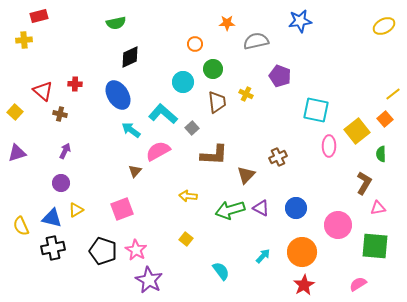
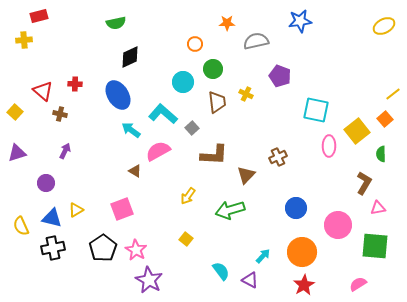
brown triangle at (135, 171): rotated 40 degrees counterclockwise
purple circle at (61, 183): moved 15 px left
yellow arrow at (188, 196): rotated 60 degrees counterclockwise
purple triangle at (261, 208): moved 11 px left, 72 px down
black pentagon at (103, 251): moved 3 px up; rotated 20 degrees clockwise
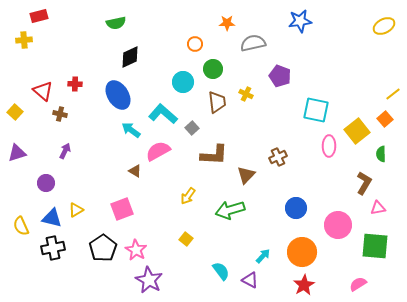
gray semicircle at (256, 41): moved 3 px left, 2 px down
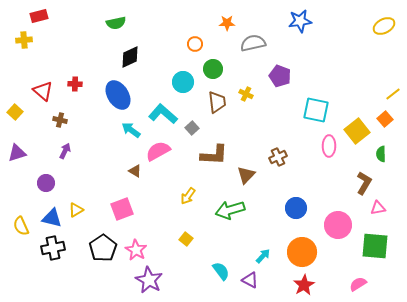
brown cross at (60, 114): moved 6 px down
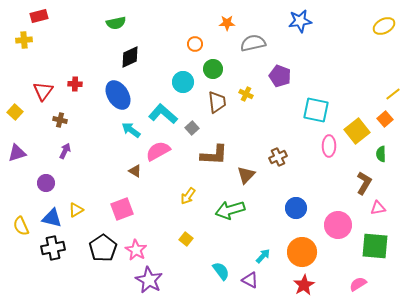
red triangle at (43, 91): rotated 25 degrees clockwise
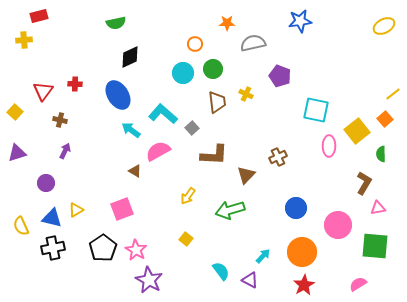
cyan circle at (183, 82): moved 9 px up
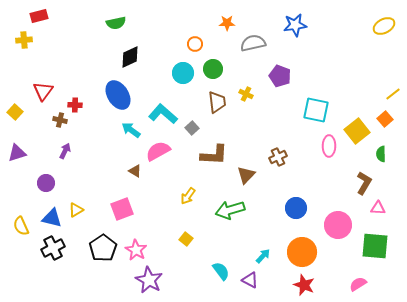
blue star at (300, 21): moved 5 px left, 4 px down
red cross at (75, 84): moved 21 px down
pink triangle at (378, 208): rotated 14 degrees clockwise
black cross at (53, 248): rotated 15 degrees counterclockwise
red star at (304, 285): rotated 20 degrees counterclockwise
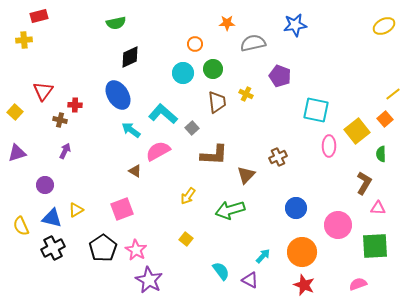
purple circle at (46, 183): moved 1 px left, 2 px down
green square at (375, 246): rotated 8 degrees counterclockwise
pink semicircle at (358, 284): rotated 12 degrees clockwise
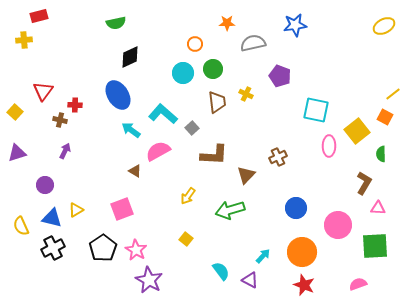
orange square at (385, 119): moved 2 px up; rotated 21 degrees counterclockwise
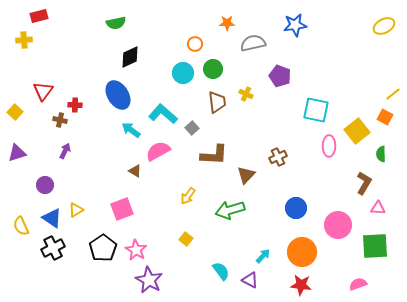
blue triangle at (52, 218): rotated 20 degrees clockwise
red star at (304, 285): moved 3 px left; rotated 15 degrees counterclockwise
